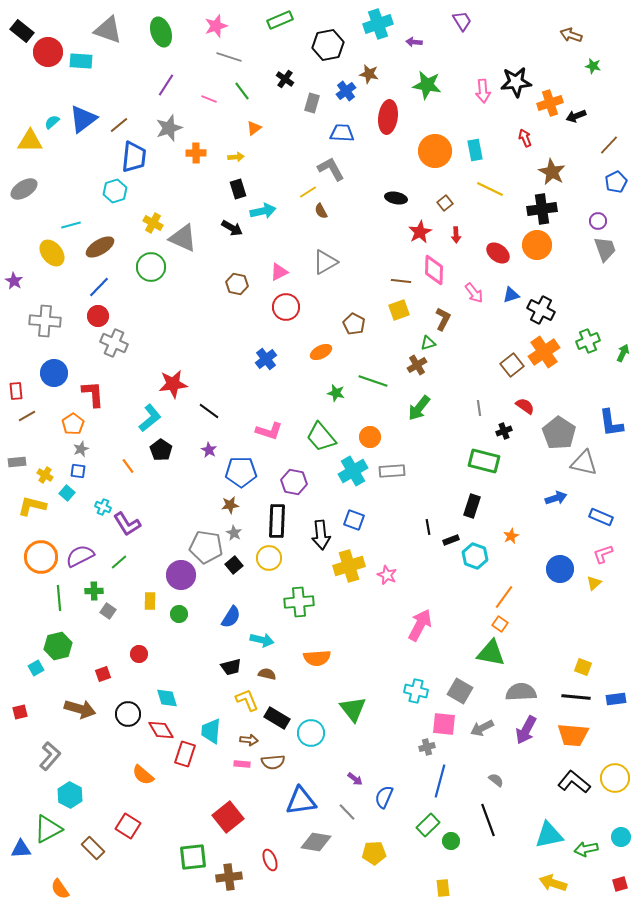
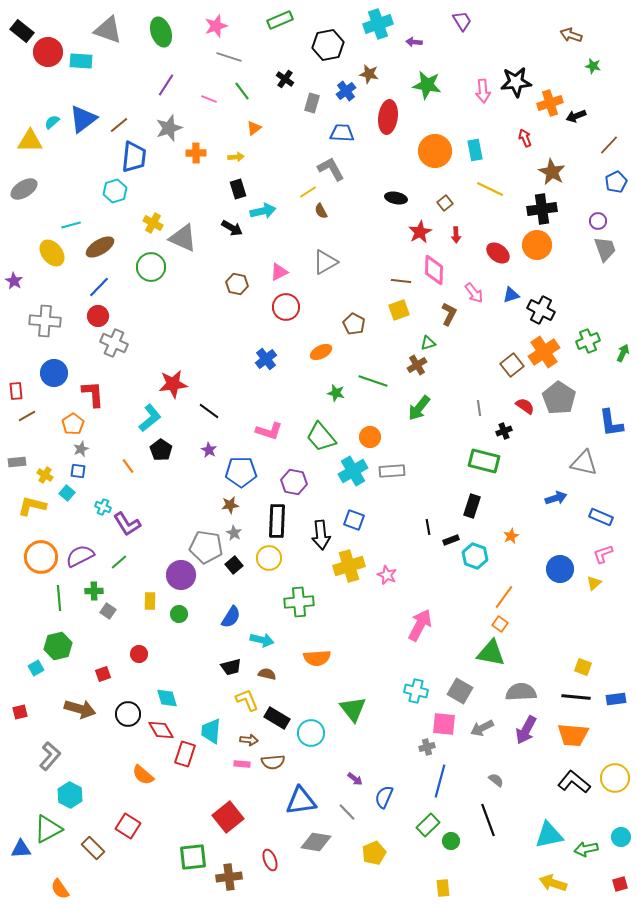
brown L-shape at (443, 319): moved 6 px right, 5 px up
gray pentagon at (559, 433): moved 35 px up
yellow pentagon at (374, 853): rotated 20 degrees counterclockwise
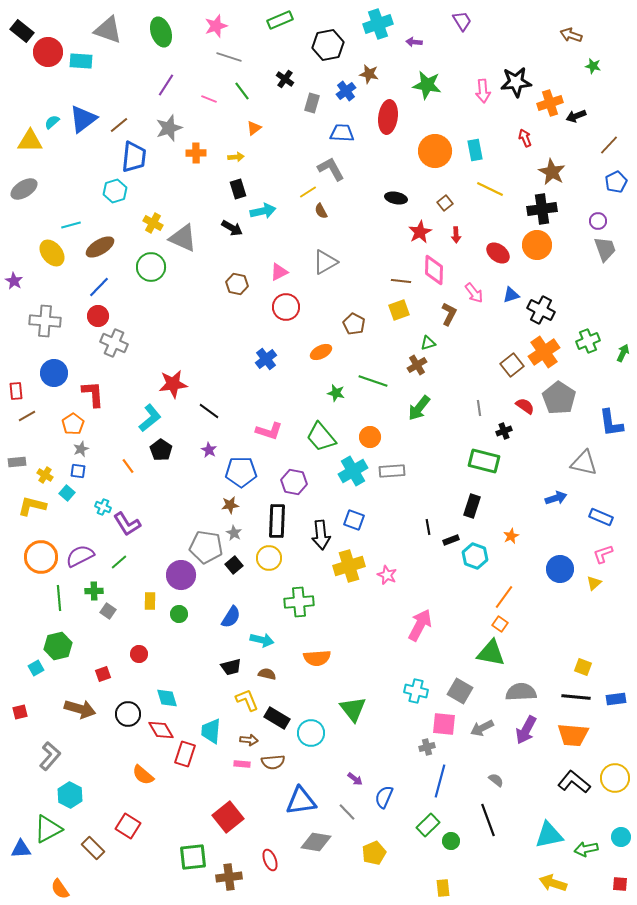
red square at (620, 884): rotated 21 degrees clockwise
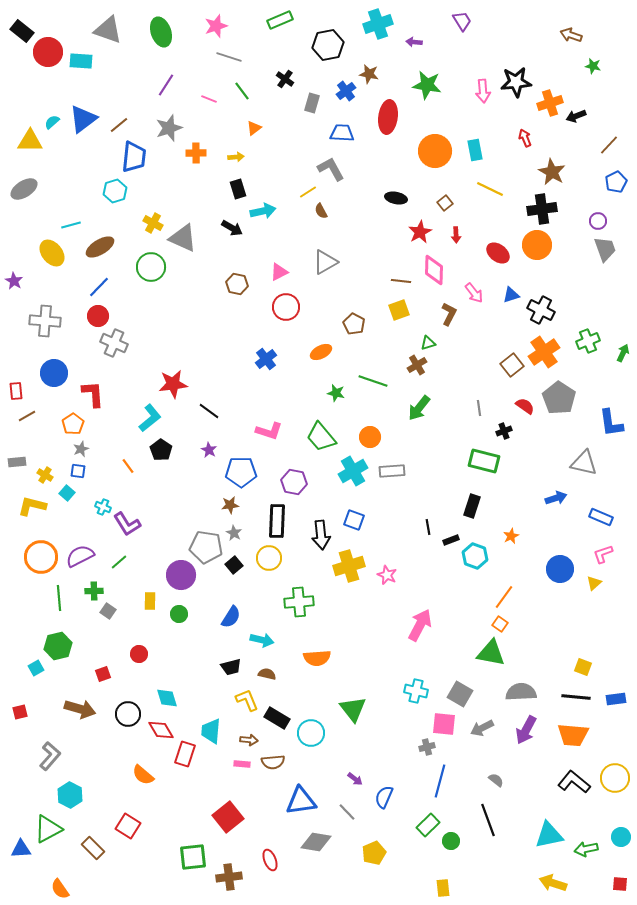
gray square at (460, 691): moved 3 px down
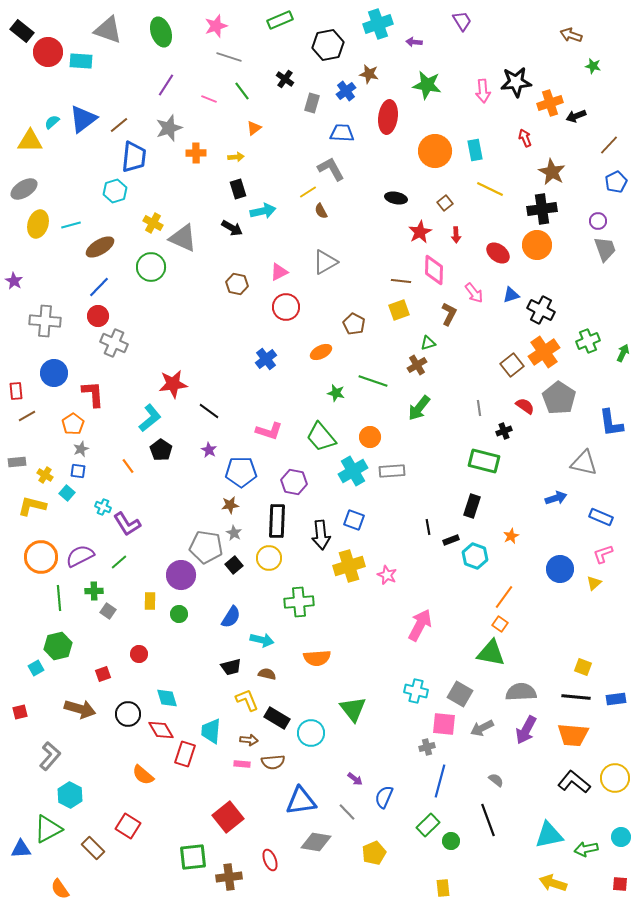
yellow ellipse at (52, 253): moved 14 px left, 29 px up; rotated 56 degrees clockwise
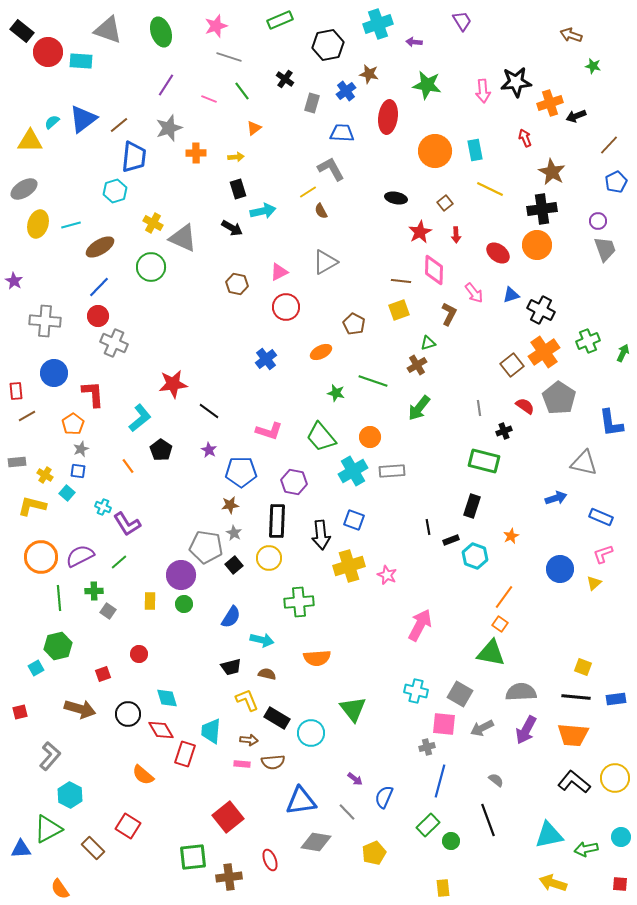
cyan L-shape at (150, 418): moved 10 px left
green circle at (179, 614): moved 5 px right, 10 px up
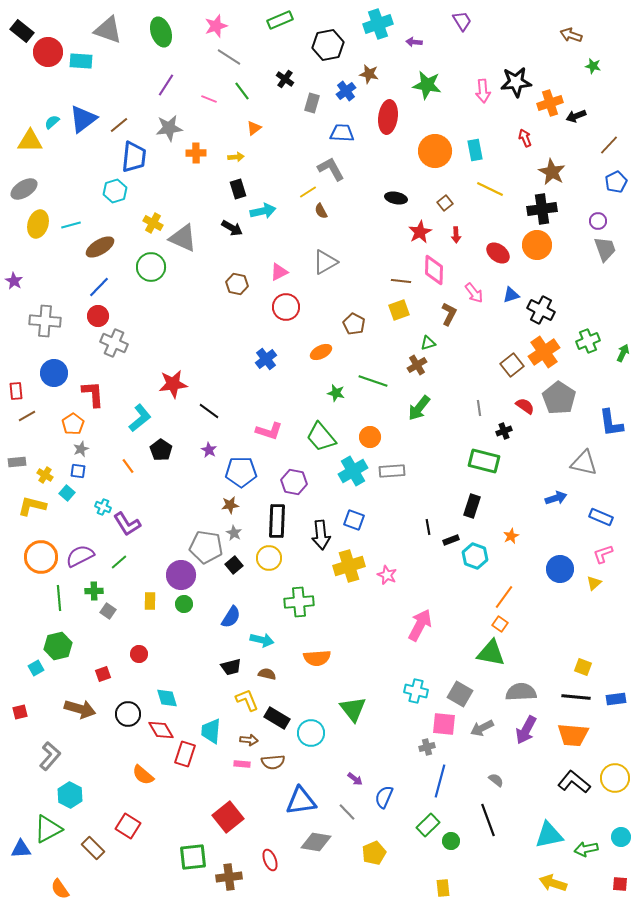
gray line at (229, 57): rotated 15 degrees clockwise
gray star at (169, 128): rotated 12 degrees clockwise
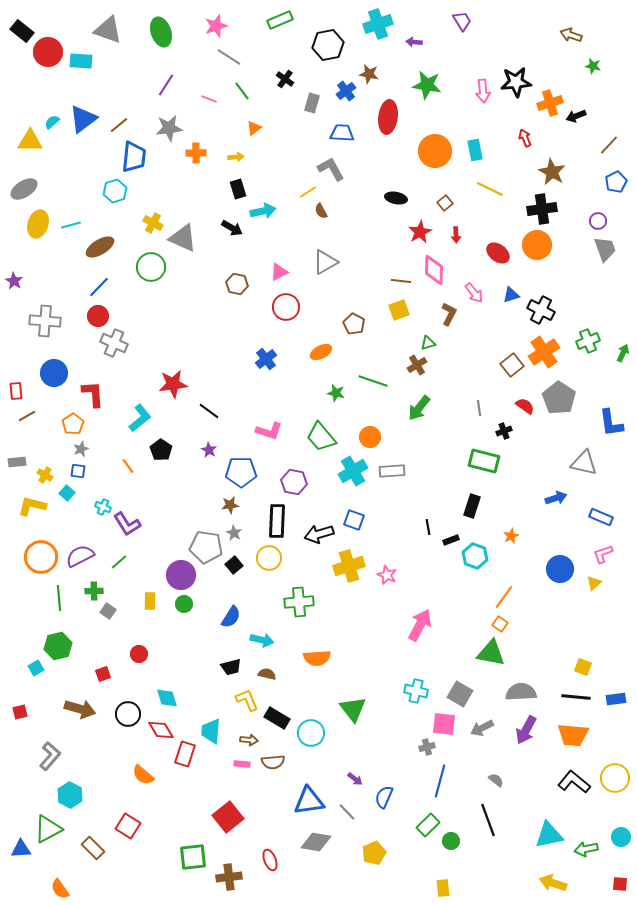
black arrow at (321, 535): moved 2 px left, 1 px up; rotated 80 degrees clockwise
blue triangle at (301, 801): moved 8 px right
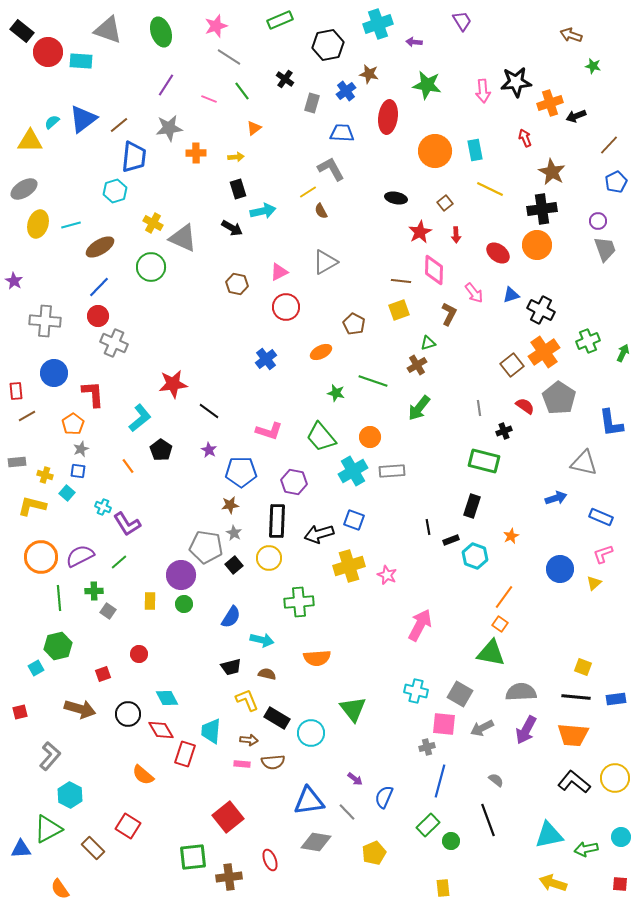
yellow cross at (45, 475): rotated 14 degrees counterclockwise
cyan diamond at (167, 698): rotated 10 degrees counterclockwise
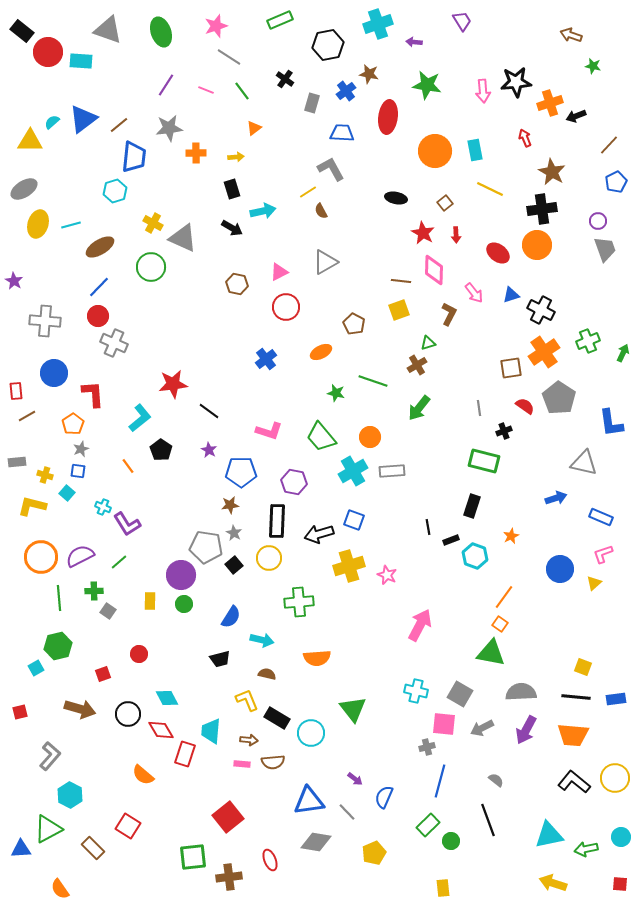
pink line at (209, 99): moved 3 px left, 9 px up
black rectangle at (238, 189): moved 6 px left
red star at (420, 232): moved 3 px right, 1 px down; rotated 15 degrees counterclockwise
brown square at (512, 365): moved 1 px left, 3 px down; rotated 30 degrees clockwise
black trapezoid at (231, 667): moved 11 px left, 8 px up
